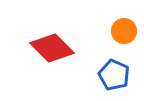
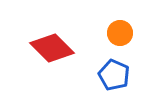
orange circle: moved 4 px left, 2 px down
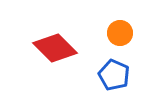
red diamond: moved 3 px right
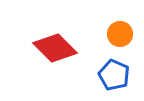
orange circle: moved 1 px down
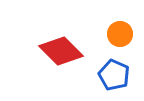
red diamond: moved 6 px right, 3 px down
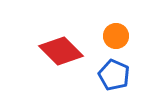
orange circle: moved 4 px left, 2 px down
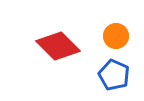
red diamond: moved 3 px left, 5 px up
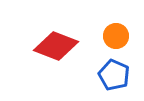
red diamond: moved 2 px left; rotated 24 degrees counterclockwise
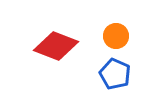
blue pentagon: moved 1 px right, 1 px up
